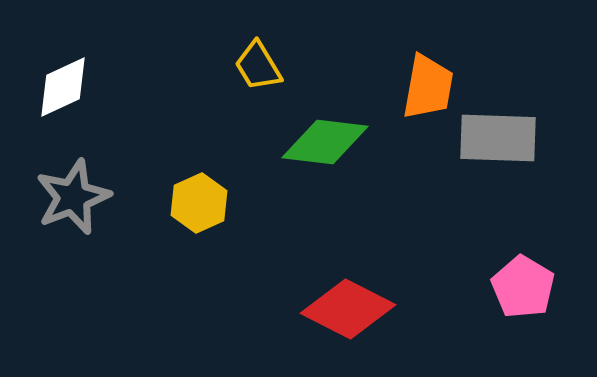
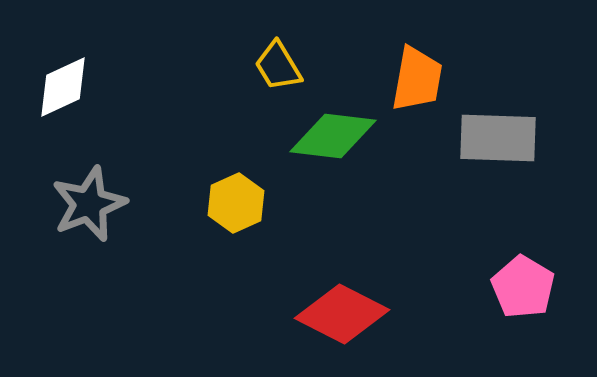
yellow trapezoid: moved 20 px right
orange trapezoid: moved 11 px left, 8 px up
green diamond: moved 8 px right, 6 px up
gray star: moved 16 px right, 7 px down
yellow hexagon: moved 37 px right
red diamond: moved 6 px left, 5 px down
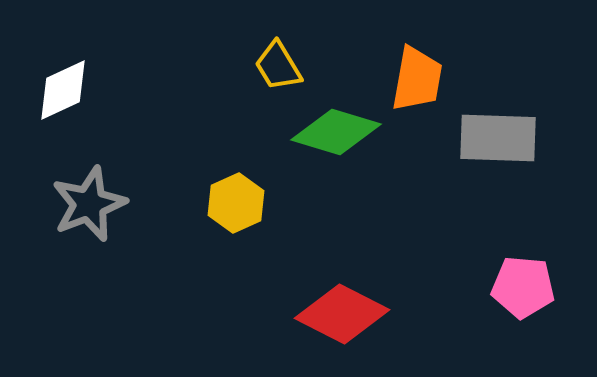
white diamond: moved 3 px down
green diamond: moved 3 px right, 4 px up; rotated 10 degrees clockwise
pink pentagon: rotated 26 degrees counterclockwise
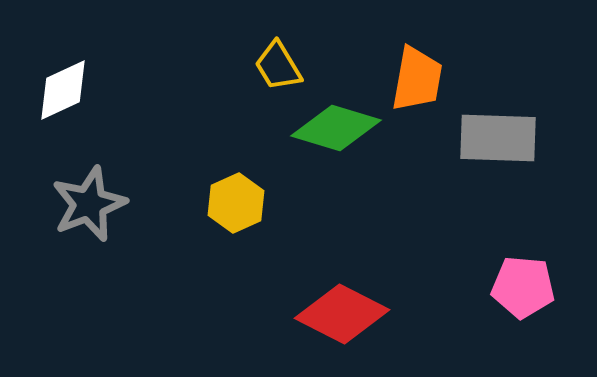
green diamond: moved 4 px up
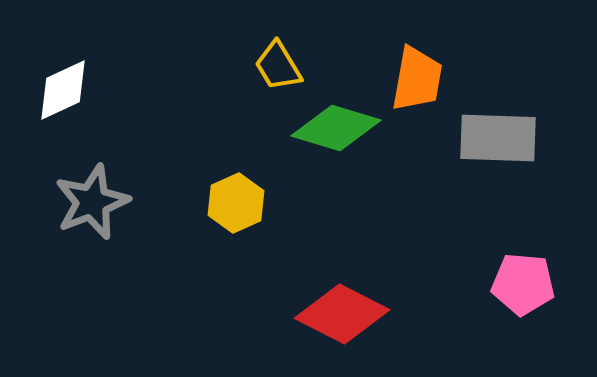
gray star: moved 3 px right, 2 px up
pink pentagon: moved 3 px up
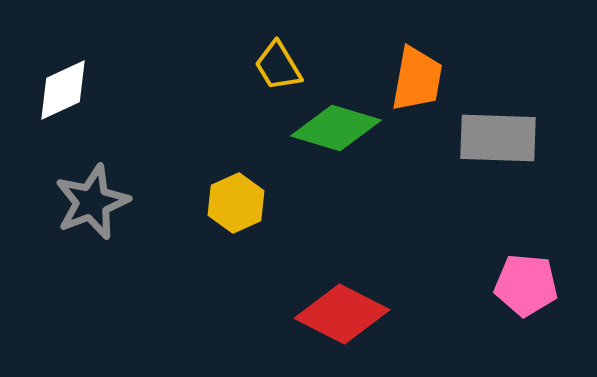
pink pentagon: moved 3 px right, 1 px down
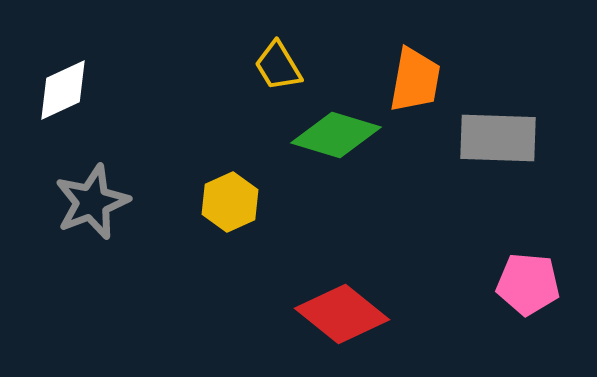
orange trapezoid: moved 2 px left, 1 px down
green diamond: moved 7 px down
yellow hexagon: moved 6 px left, 1 px up
pink pentagon: moved 2 px right, 1 px up
red diamond: rotated 12 degrees clockwise
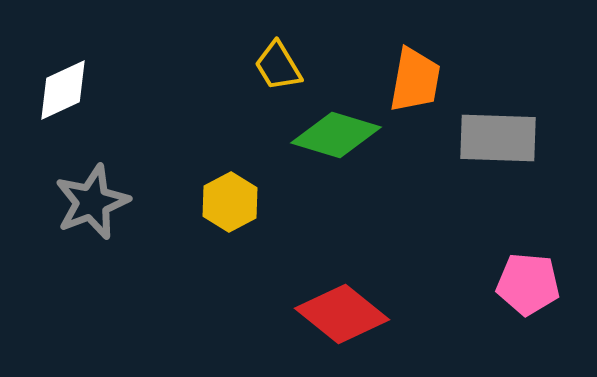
yellow hexagon: rotated 4 degrees counterclockwise
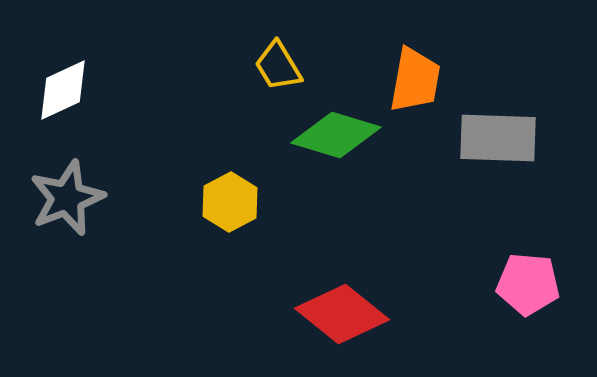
gray star: moved 25 px left, 4 px up
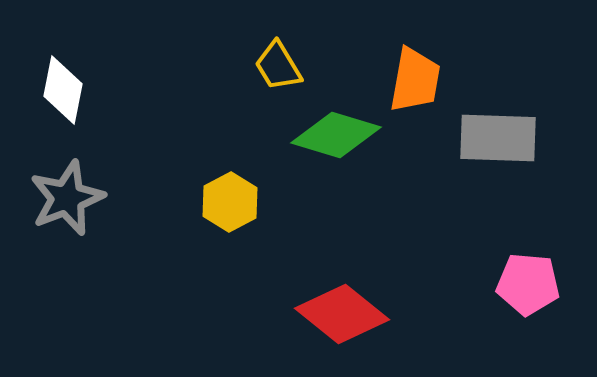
white diamond: rotated 54 degrees counterclockwise
